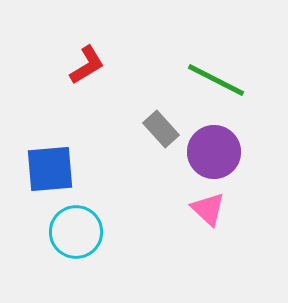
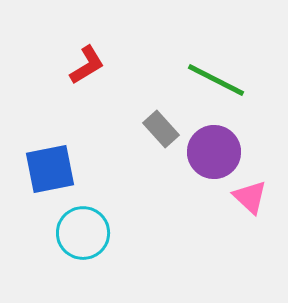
blue square: rotated 6 degrees counterclockwise
pink triangle: moved 42 px right, 12 px up
cyan circle: moved 7 px right, 1 px down
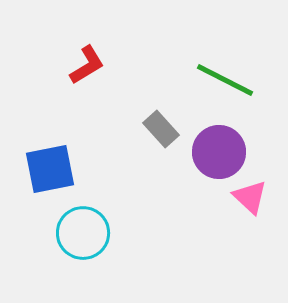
green line: moved 9 px right
purple circle: moved 5 px right
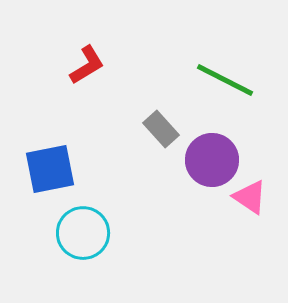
purple circle: moved 7 px left, 8 px down
pink triangle: rotated 9 degrees counterclockwise
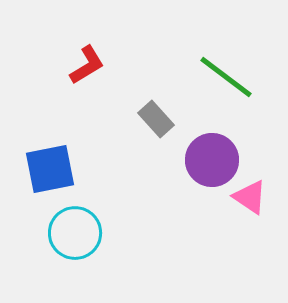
green line: moved 1 px right, 3 px up; rotated 10 degrees clockwise
gray rectangle: moved 5 px left, 10 px up
cyan circle: moved 8 px left
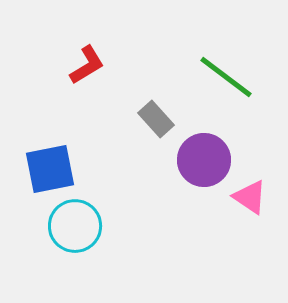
purple circle: moved 8 px left
cyan circle: moved 7 px up
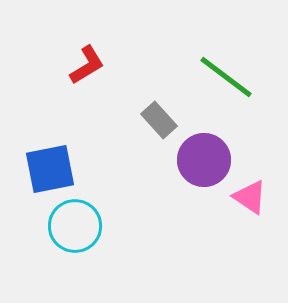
gray rectangle: moved 3 px right, 1 px down
